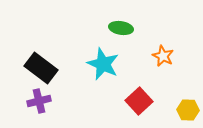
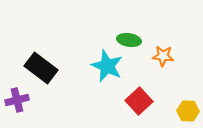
green ellipse: moved 8 px right, 12 px down
orange star: rotated 20 degrees counterclockwise
cyan star: moved 4 px right, 2 px down
purple cross: moved 22 px left, 1 px up
yellow hexagon: moved 1 px down
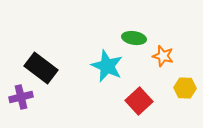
green ellipse: moved 5 px right, 2 px up
orange star: rotated 10 degrees clockwise
purple cross: moved 4 px right, 3 px up
yellow hexagon: moved 3 px left, 23 px up
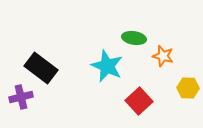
yellow hexagon: moved 3 px right
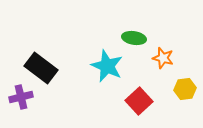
orange star: moved 2 px down
yellow hexagon: moved 3 px left, 1 px down; rotated 10 degrees counterclockwise
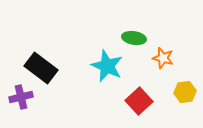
yellow hexagon: moved 3 px down
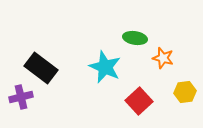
green ellipse: moved 1 px right
cyan star: moved 2 px left, 1 px down
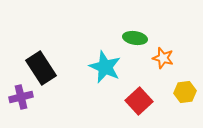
black rectangle: rotated 20 degrees clockwise
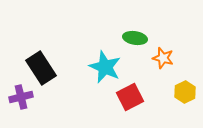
yellow hexagon: rotated 20 degrees counterclockwise
red square: moved 9 px left, 4 px up; rotated 16 degrees clockwise
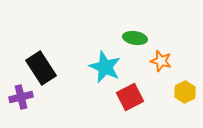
orange star: moved 2 px left, 3 px down
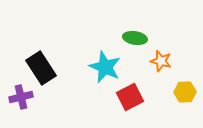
yellow hexagon: rotated 25 degrees clockwise
